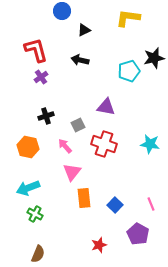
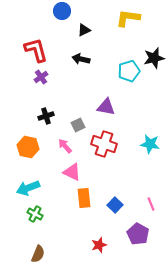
black arrow: moved 1 px right, 1 px up
pink triangle: rotated 42 degrees counterclockwise
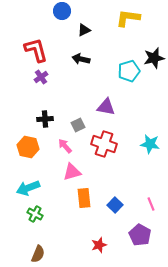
black cross: moved 1 px left, 3 px down; rotated 14 degrees clockwise
pink triangle: rotated 42 degrees counterclockwise
purple pentagon: moved 2 px right, 1 px down
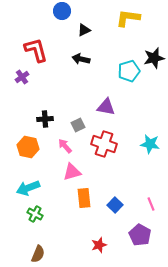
purple cross: moved 19 px left
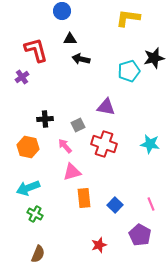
black triangle: moved 14 px left, 9 px down; rotated 24 degrees clockwise
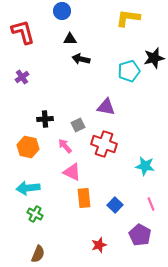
red L-shape: moved 13 px left, 18 px up
cyan star: moved 5 px left, 22 px down
pink triangle: rotated 42 degrees clockwise
cyan arrow: rotated 15 degrees clockwise
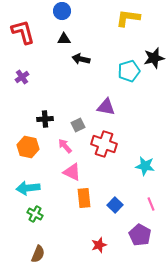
black triangle: moved 6 px left
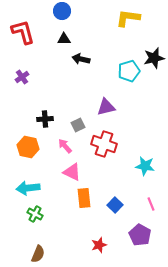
purple triangle: rotated 24 degrees counterclockwise
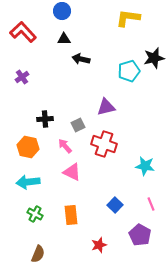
red L-shape: rotated 28 degrees counterclockwise
cyan arrow: moved 6 px up
orange rectangle: moved 13 px left, 17 px down
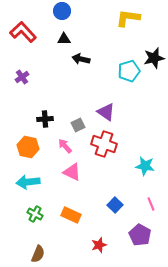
purple triangle: moved 5 px down; rotated 48 degrees clockwise
orange rectangle: rotated 60 degrees counterclockwise
